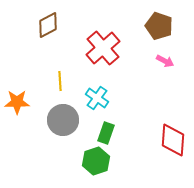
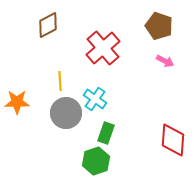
cyan cross: moved 2 px left, 1 px down
gray circle: moved 3 px right, 7 px up
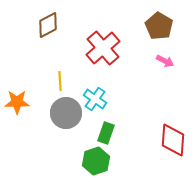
brown pentagon: rotated 12 degrees clockwise
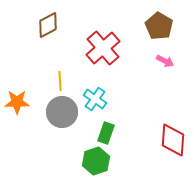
gray circle: moved 4 px left, 1 px up
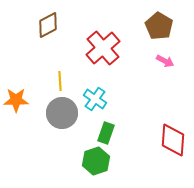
orange star: moved 1 px left, 2 px up
gray circle: moved 1 px down
